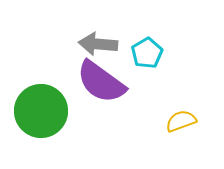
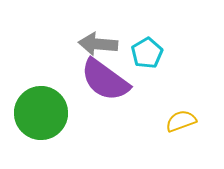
purple semicircle: moved 4 px right, 2 px up
green circle: moved 2 px down
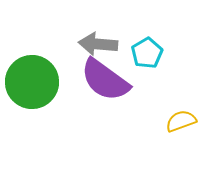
green circle: moved 9 px left, 31 px up
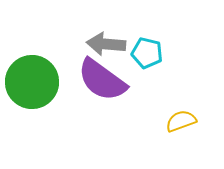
gray arrow: moved 8 px right
cyan pentagon: rotated 28 degrees counterclockwise
purple semicircle: moved 3 px left
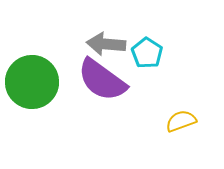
cyan pentagon: rotated 20 degrees clockwise
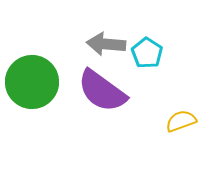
purple semicircle: moved 11 px down
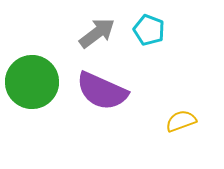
gray arrow: moved 9 px left, 11 px up; rotated 138 degrees clockwise
cyan pentagon: moved 2 px right, 23 px up; rotated 12 degrees counterclockwise
purple semicircle: rotated 12 degrees counterclockwise
